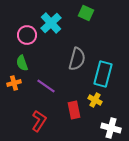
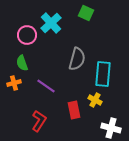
cyan rectangle: rotated 10 degrees counterclockwise
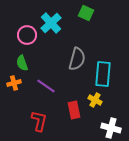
red L-shape: rotated 20 degrees counterclockwise
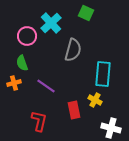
pink circle: moved 1 px down
gray semicircle: moved 4 px left, 9 px up
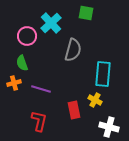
green square: rotated 14 degrees counterclockwise
purple line: moved 5 px left, 3 px down; rotated 18 degrees counterclockwise
white cross: moved 2 px left, 1 px up
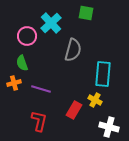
red rectangle: rotated 42 degrees clockwise
